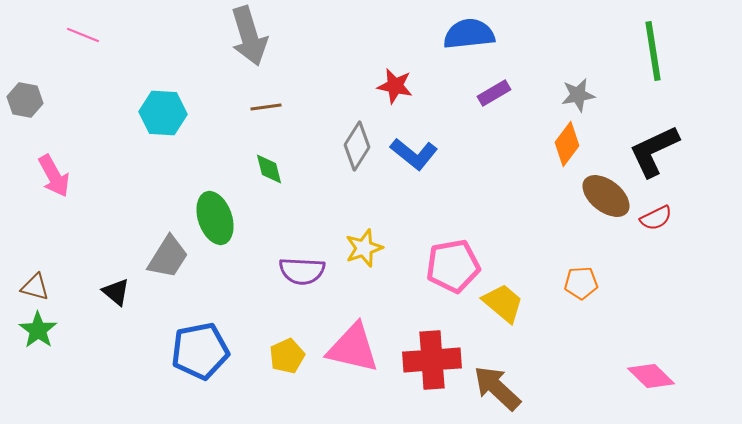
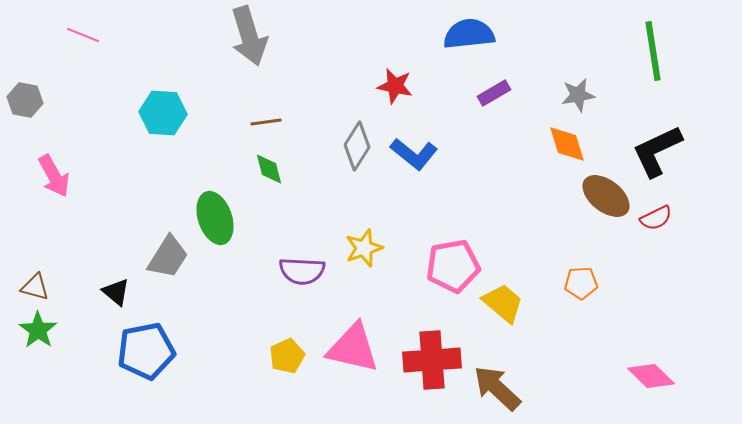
brown line: moved 15 px down
orange diamond: rotated 54 degrees counterclockwise
black L-shape: moved 3 px right
blue pentagon: moved 54 px left
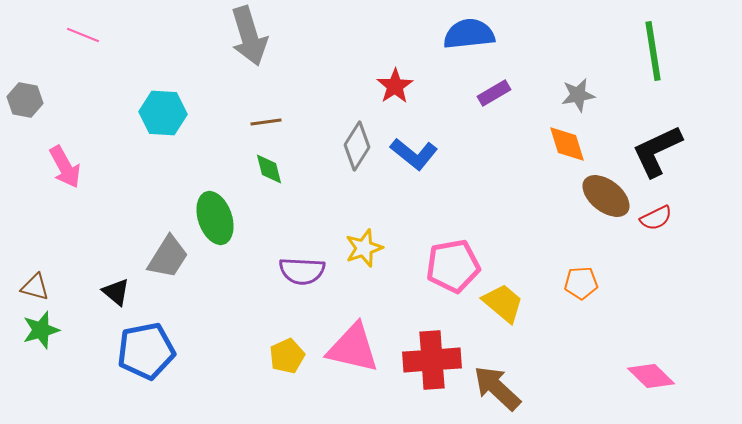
red star: rotated 27 degrees clockwise
pink arrow: moved 11 px right, 9 px up
green star: moved 3 px right; rotated 21 degrees clockwise
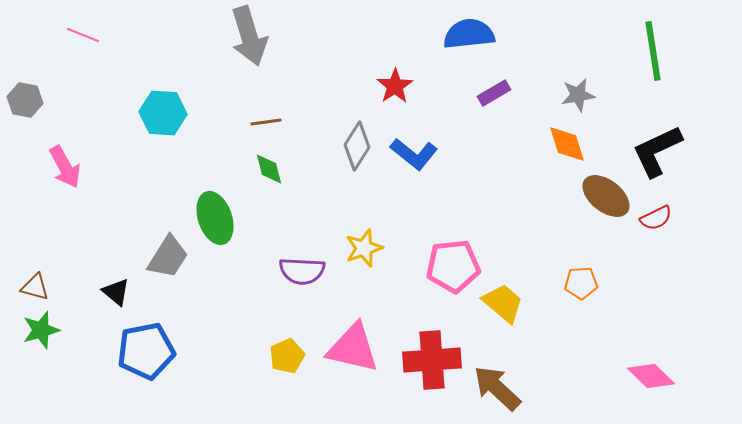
pink pentagon: rotated 4 degrees clockwise
